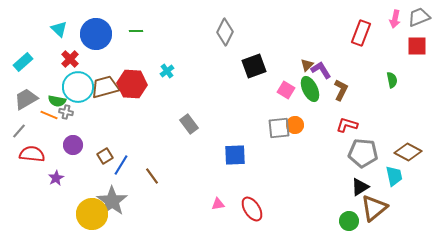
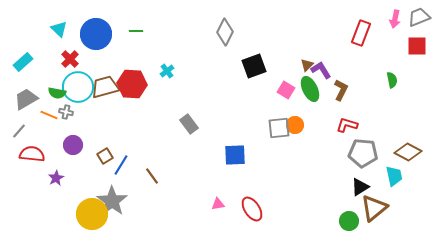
green semicircle at (57, 101): moved 8 px up
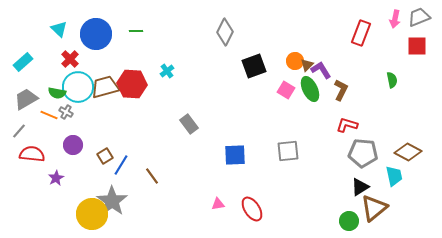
gray cross at (66, 112): rotated 16 degrees clockwise
orange circle at (295, 125): moved 64 px up
gray square at (279, 128): moved 9 px right, 23 px down
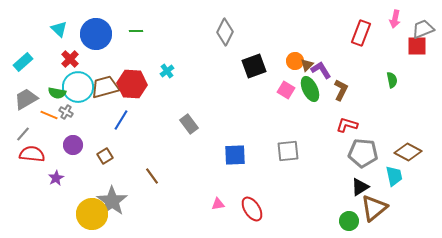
gray trapezoid at (419, 17): moved 4 px right, 12 px down
gray line at (19, 131): moved 4 px right, 3 px down
blue line at (121, 165): moved 45 px up
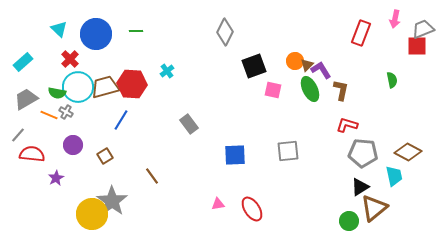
pink square at (286, 90): moved 13 px left; rotated 18 degrees counterclockwise
brown L-shape at (341, 90): rotated 15 degrees counterclockwise
gray line at (23, 134): moved 5 px left, 1 px down
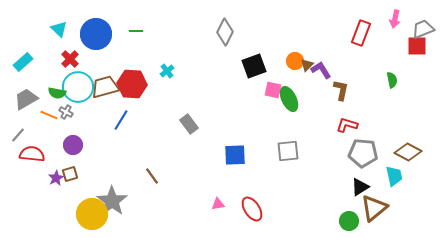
green ellipse at (310, 89): moved 21 px left, 10 px down
brown square at (105, 156): moved 35 px left, 18 px down; rotated 14 degrees clockwise
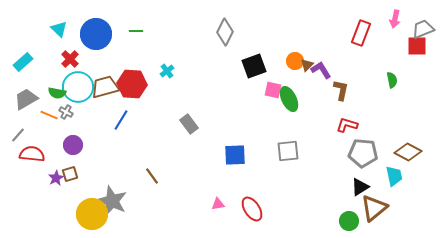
gray star at (112, 201): rotated 12 degrees counterclockwise
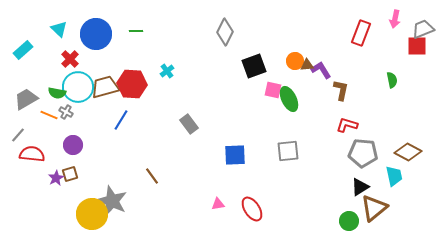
cyan rectangle at (23, 62): moved 12 px up
brown triangle at (307, 65): rotated 40 degrees clockwise
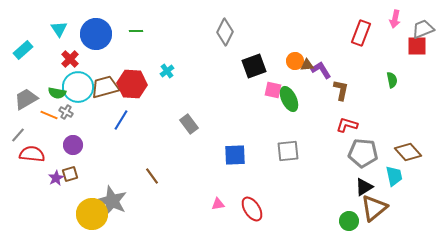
cyan triangle at (59, 29): rotated 12 degrees clockwise
brown diamond at (408, 152): rotated 20 degrees clockwise
black triangle at (360, 187): moved 4 px right
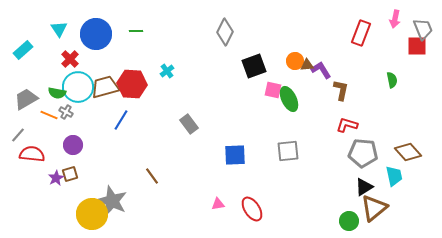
gray trapezoid at (423, 29): rotated 90 degrees clockwise
